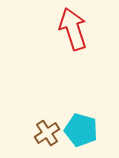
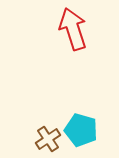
brown cross: moved 1 px right, 6 px down
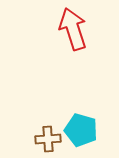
brown cross: rotated 30 degrees clockwise
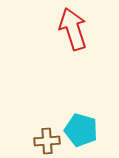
brown cross: moved 1 px left, 2 px down
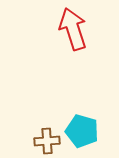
cyan pentagon: moved 1 px right, 1 px down
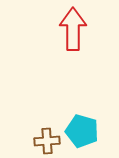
red arrow: rotated 18 degrees clockwise
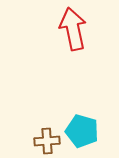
red arrow: rotated 12 degrees counterclockwise
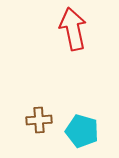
brown cross: moved 8 px left, 21 px up
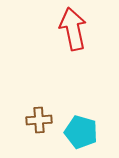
cyan pentagon: moved 1 px left, 1 px down
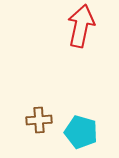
red arrow: moved 8 px right, 3 px up; rotated 24 degrees clockwise
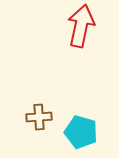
brown cross: moved 3 px up
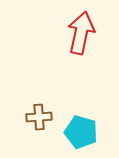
red arrow: moved 7 px down
